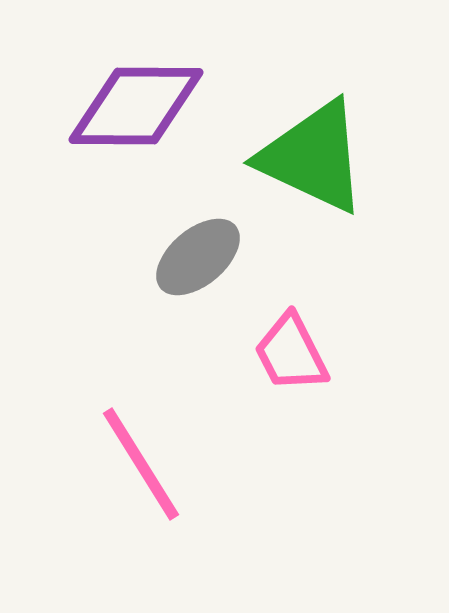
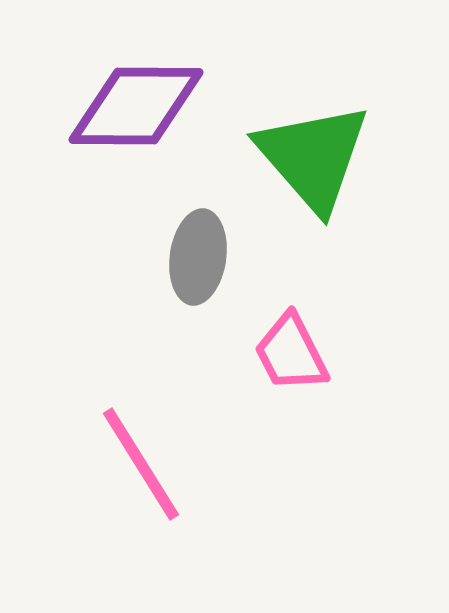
green triangle: rotated 24 degrees clockwise
gray ellipse: rotated 42 degrees counterclockwise
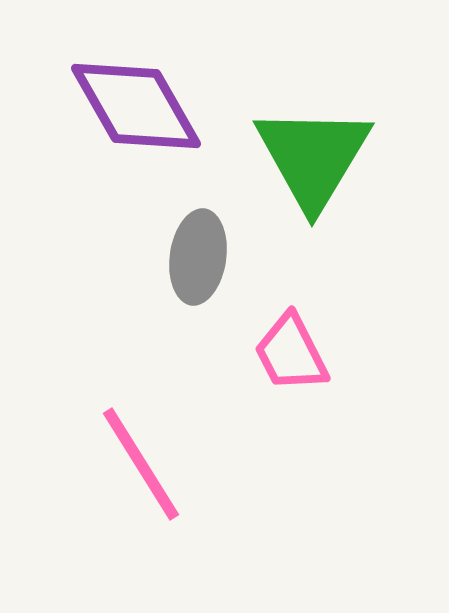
purple diamond: rotated 60 degrees clockwise
green triangle: rotated 12 degrees clockwise
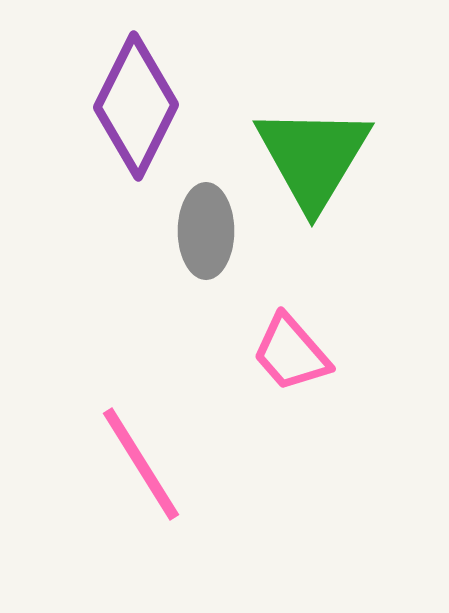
purple diamond: rotated 56 degrees clockwise
gray ellipse: moved 8 px right, 26 px up; rotated 8 degrees counterclockwise
pink trapezoid: rotated 14 degrees counterclockwise
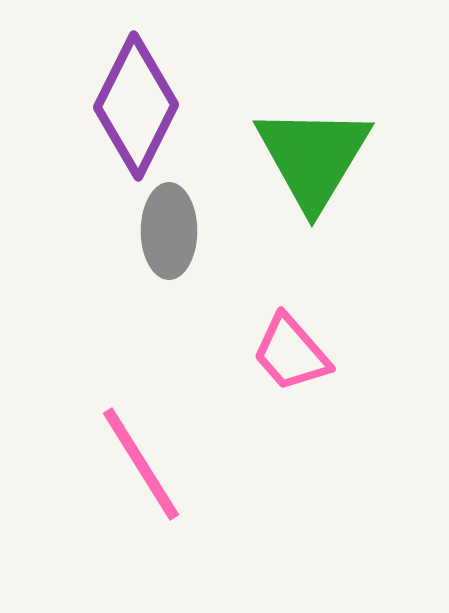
gray ellipse: moved 37 px left
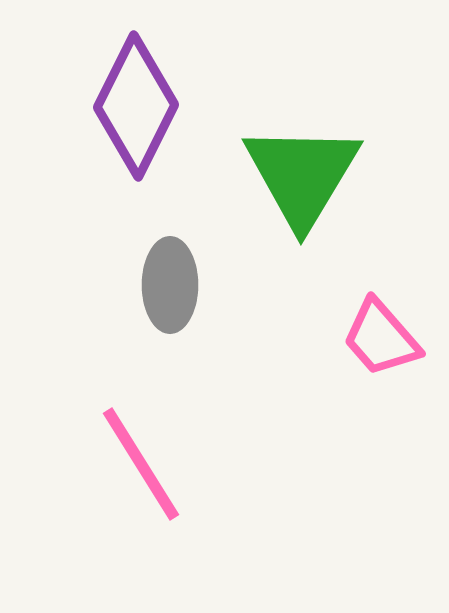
green triangle: moved 11 px left, 18 px down
gray ellipse: moved 1 px right, 54 px down
pink trapezoid: moved 90 px right, 15 px up
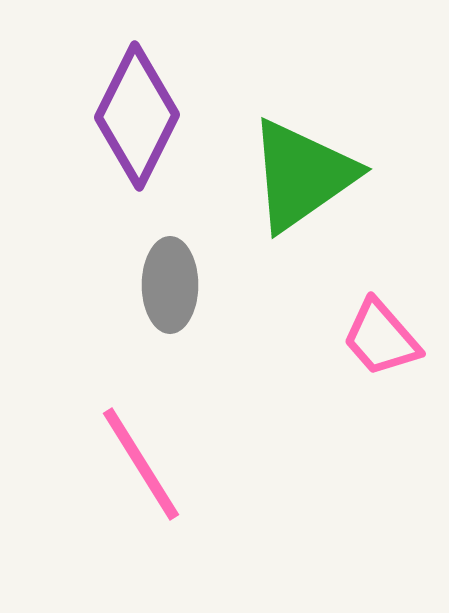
purple diamond: moved 1 px right, 10 px down
green triangle: rotated 24 degrees clockwise
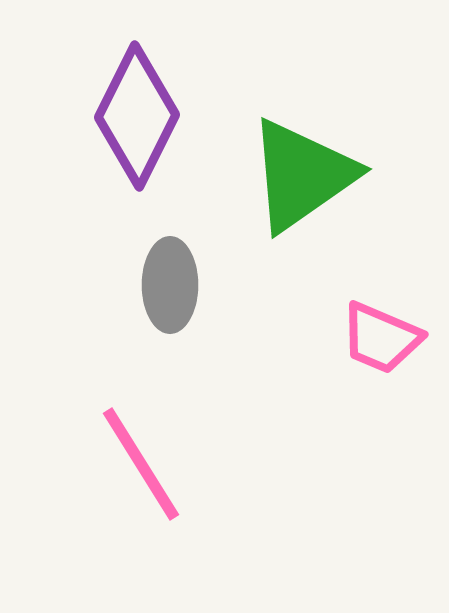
pink trapezoid: rotated 26 degrees counterclockwise
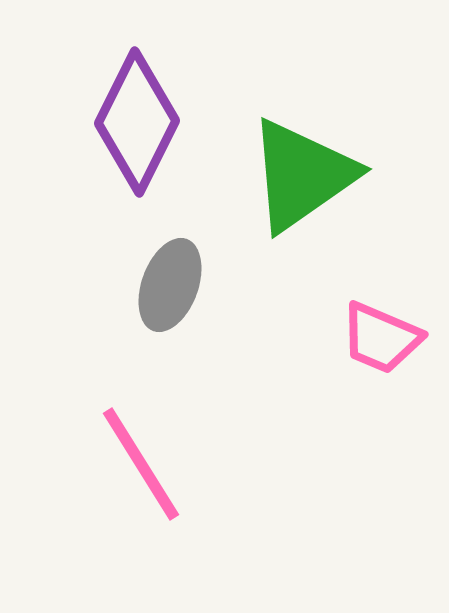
purple diamond: moved 6 px down
gray ellipse: rotated 20 degrees clockwise
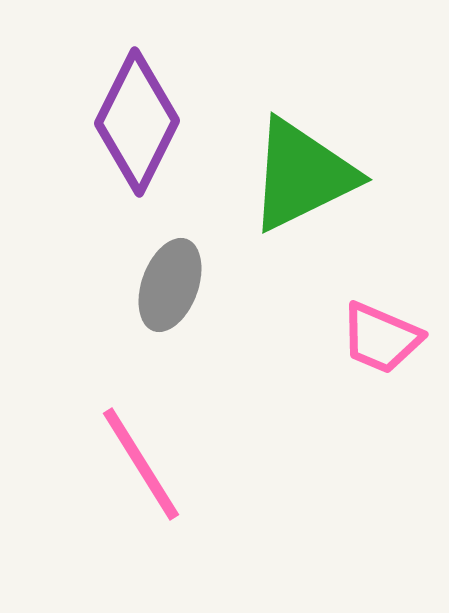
green triangle: rotated 9 degrees clockwise
